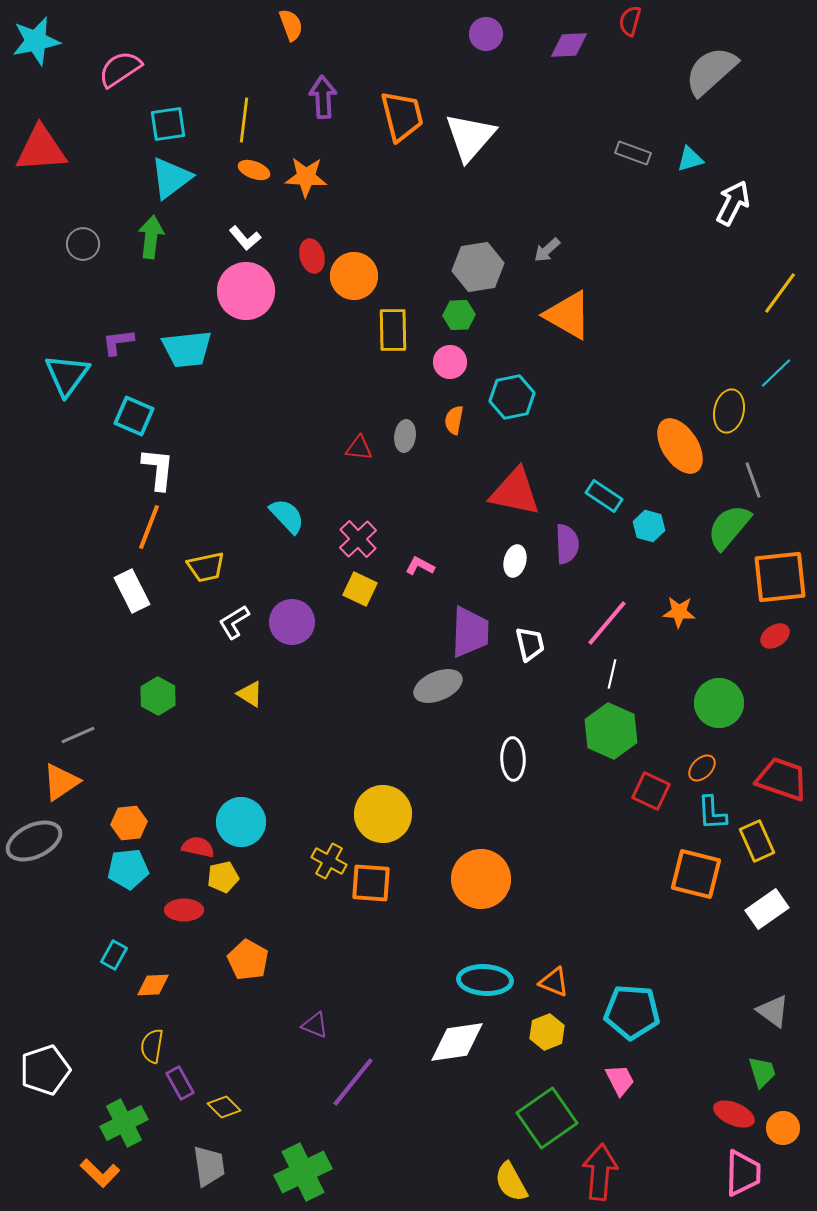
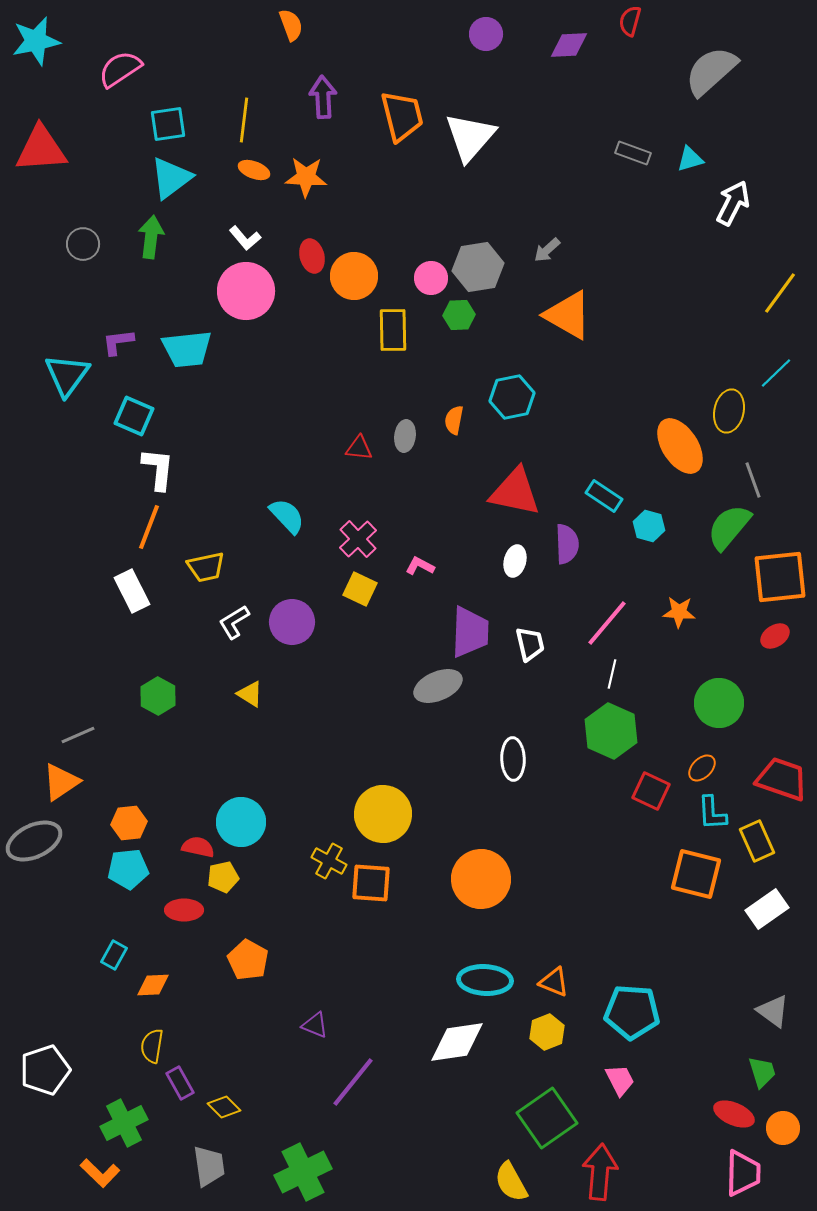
pink circle at (450, 362): moved 19 px left, 84 px up
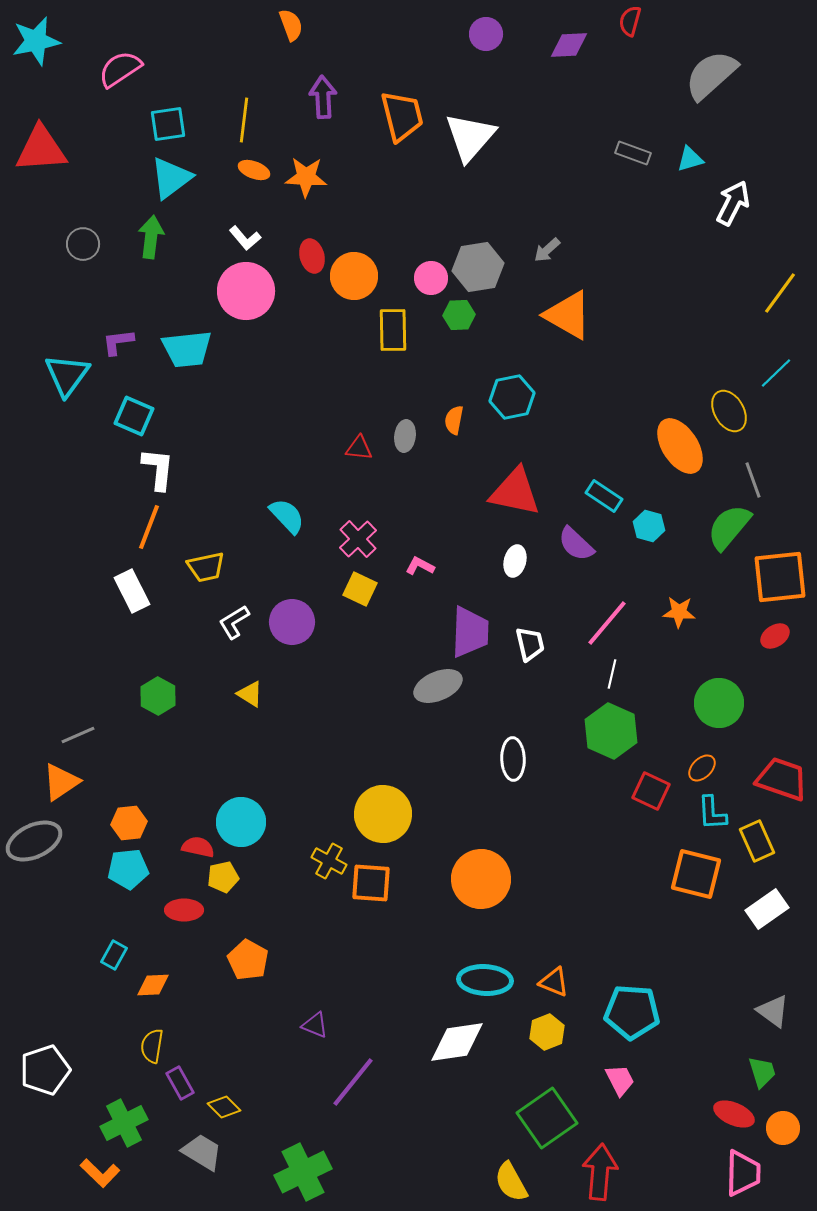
gray semicircle at (711, 71): moved 4 px down
yellow ellipse at (729, 411): rotated 42 degrees counterclockwise
purple semicircle at (567, 544): moved 9 px right; rotated 135 degrees clockwise
gray trapezoid at (209, 1166): moved 7 px left, 14 px up; rotated 51 degrees counterclockwise
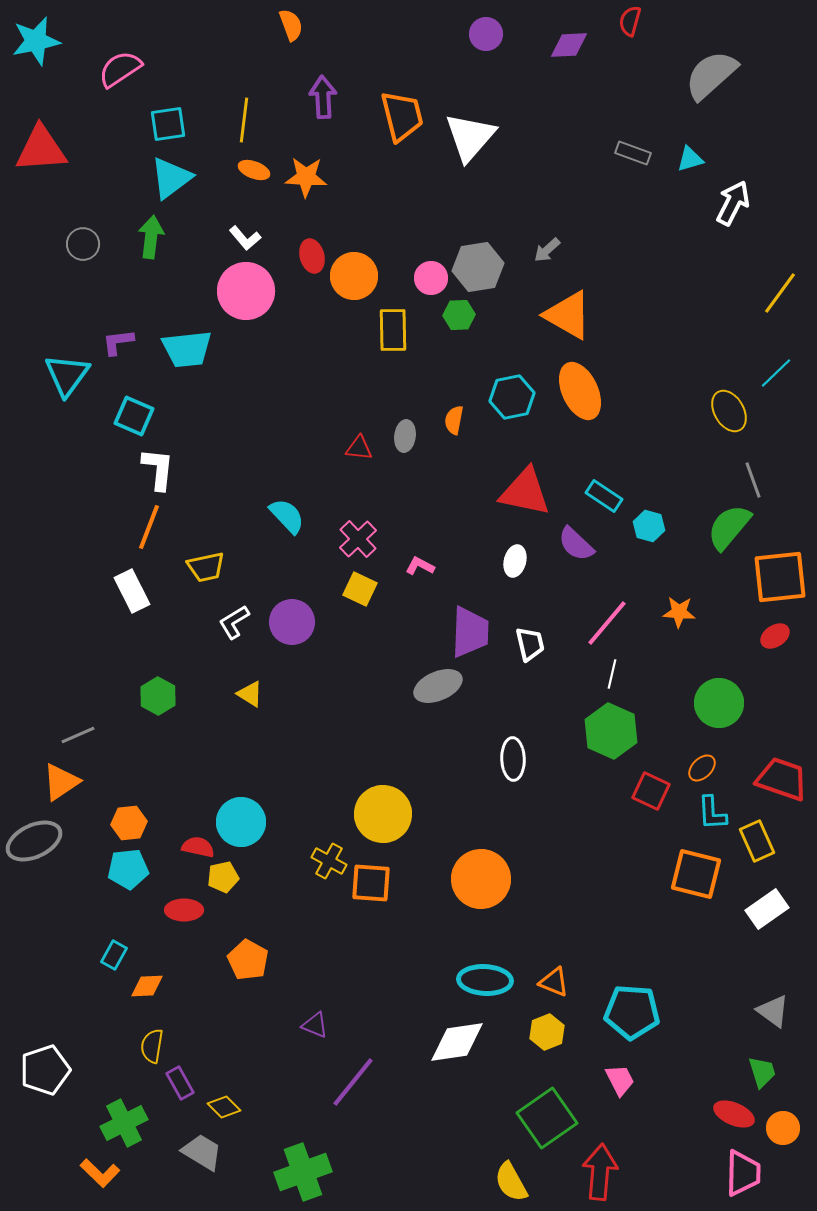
orange ellipse at (680, 446): moved 100 px left, 55 px up; rotated 8 degrees clockwise
red triangle at (515, 492): moved 10 px right
orange diamond at (153, 985): moved 6 px left, 1 px down
green cross at (303, 1172): rotated 6 degrees clockwise
